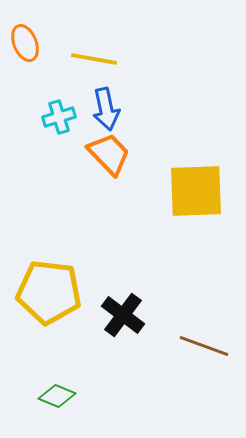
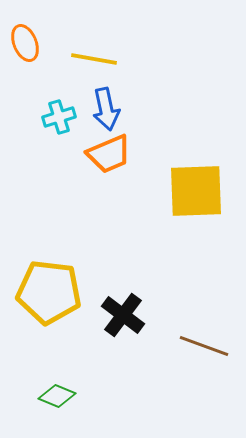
orange trapezoid: rotated 111 degrees clockwise
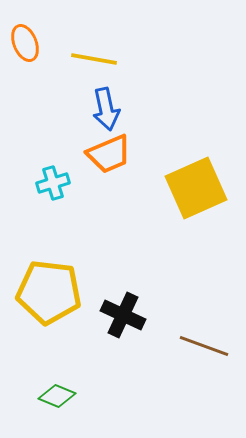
cyan cross: moved 6 px left, 66 px down
yellow square: moved 3 px up; rotated 22 degrees counterclockwise
black cross: rotated 12 degrees counterclockwise
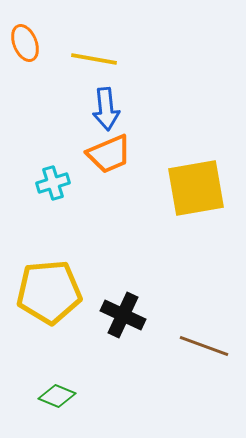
blue arrow: rotated 6 degrees clockwise
yellow square: rotated 14 degrees clockwise
yellow pentagon: rotated 12 degrees counterclockwise
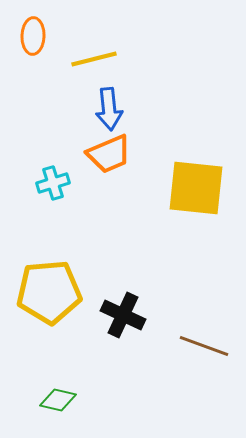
orange ellipse: moved 8 px right, 7 px up; rotated 24 degrees clockwise
yellow line: rotated 24 degrees counterclockwise
blue arrow: moved 3 px right
yellow square: rotated 16 degrees clockwise
green diamond: moved 1 px right, 4 px down; rotated 9 degrees counterclockwise
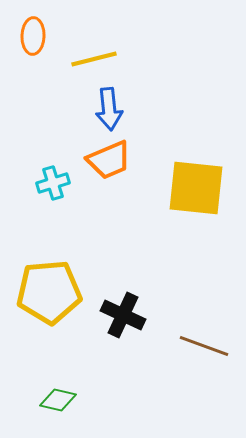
orange trapezoid: moved 6 px down
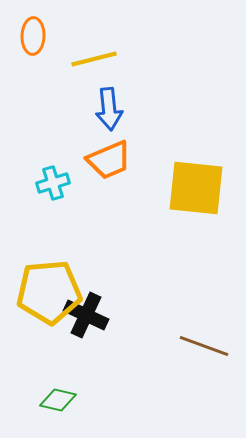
black cross: moved 37 px left
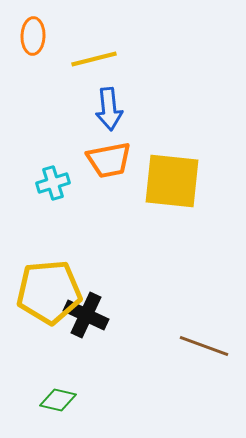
orange trapezoid: rotated 12 degrees clockwise
yellow square: moved 24 px left, 7 px up
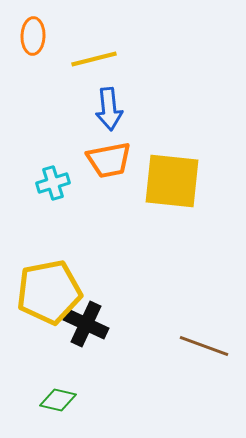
yellow pentagon: rotated 6 degrees counterclockwise
black cross: moved 9 px down
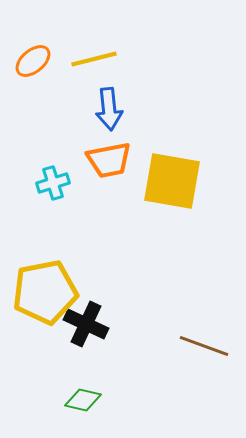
orange ellipse: moved 25 px down; rotated 48 degrees clockwise
yellow square: rotated 4 degrees clockwise
yellow pentagon: moved 4 px left
green diamond: moved 25 px right
